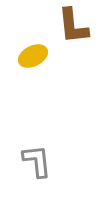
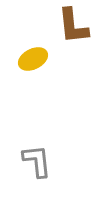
yellow ellipse: moved 3 px down
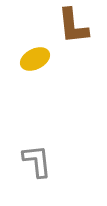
yellow ellipse: moved 2 px right
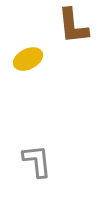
yellow ellipse: moved 7 px left
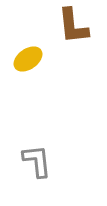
yellow ellipse: rotated 8 degrees counterclockwise
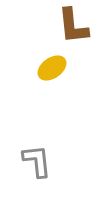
yellow ellipse: moved 24 px right, 9 px down
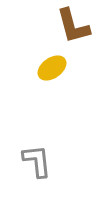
brown L-shape: rotated 9 degrees counterclockwise
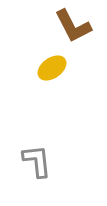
brown L-shape: rotated 12 degrees counterclockwise
